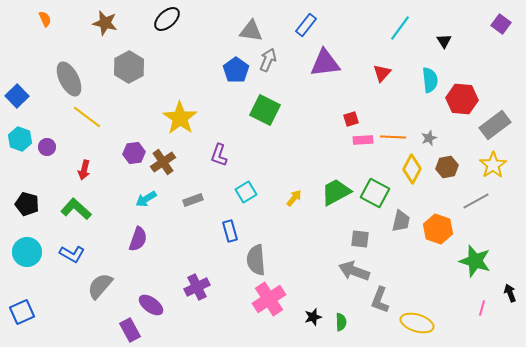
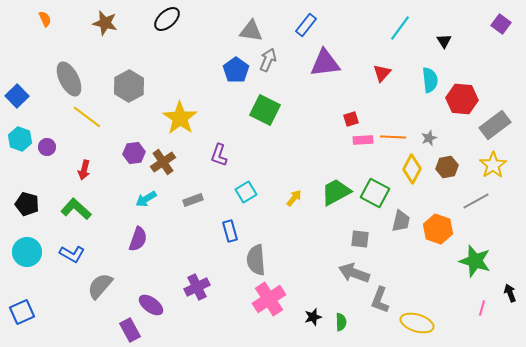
gray hexagon at (129, 67): moved 19 px down
gray arrow at (354, 271): moved 2 px down
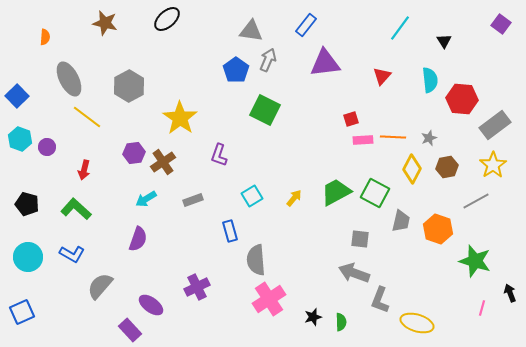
orange semicircle at (45, 19): moved 18 px down; rotated 28 degrees clockwise
red triangle at (382, 73): moved 3 px down
cyan square at (246, 192): moved 6 px right, 4 px down
cyan circle at (27, 252): moved 1 px right, 5 px down
purple rectangle at (130, 330): rotated 15 degrees counterclockwise
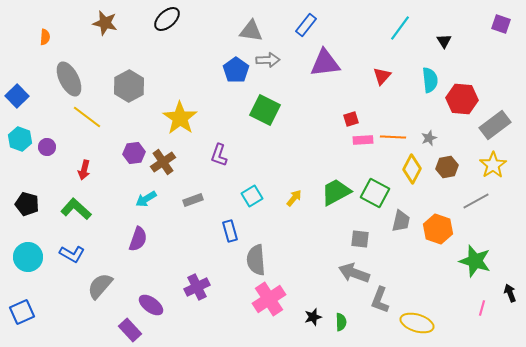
purple square at (501, 24): rotated 18 degrees counterclockwise
gray arrow at (268, 60): rotated 65 degrees clockwise
